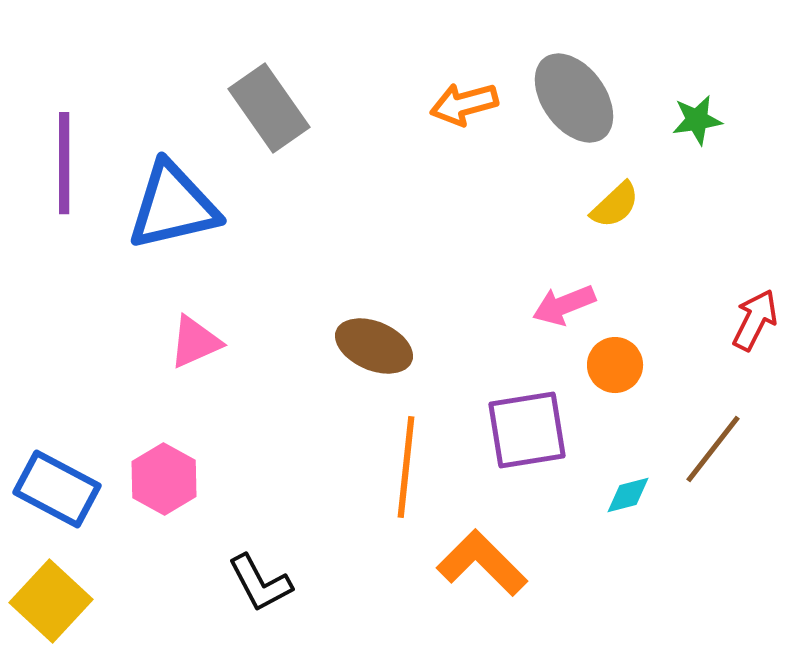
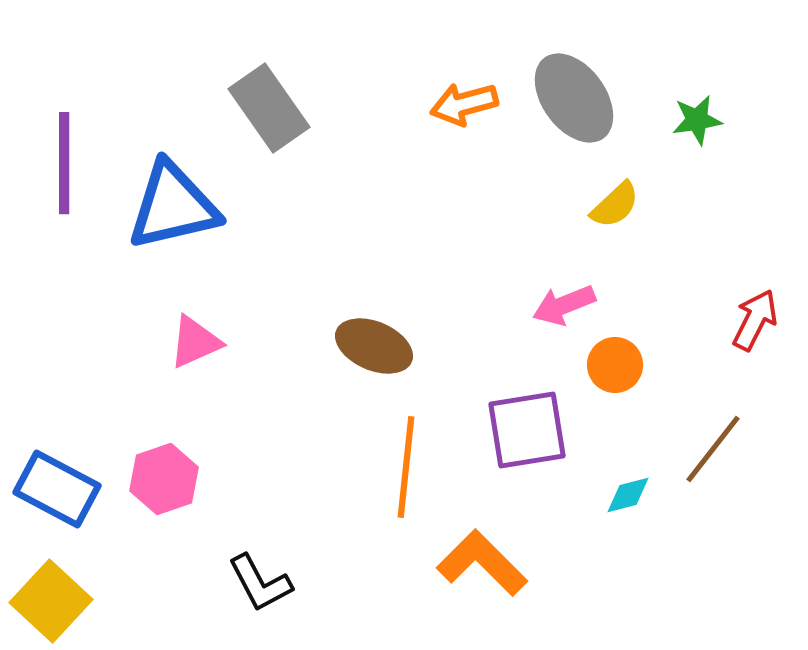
pink hexagon: rotated 12 degrees clockwise
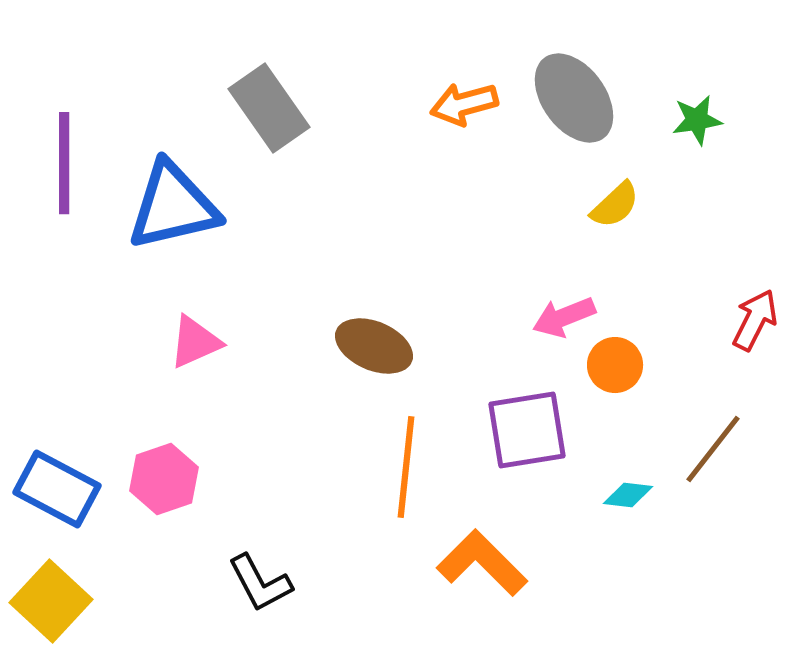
pink arrow: moved 12 px down
cyan diamond: rotated 21 degrees clockwise
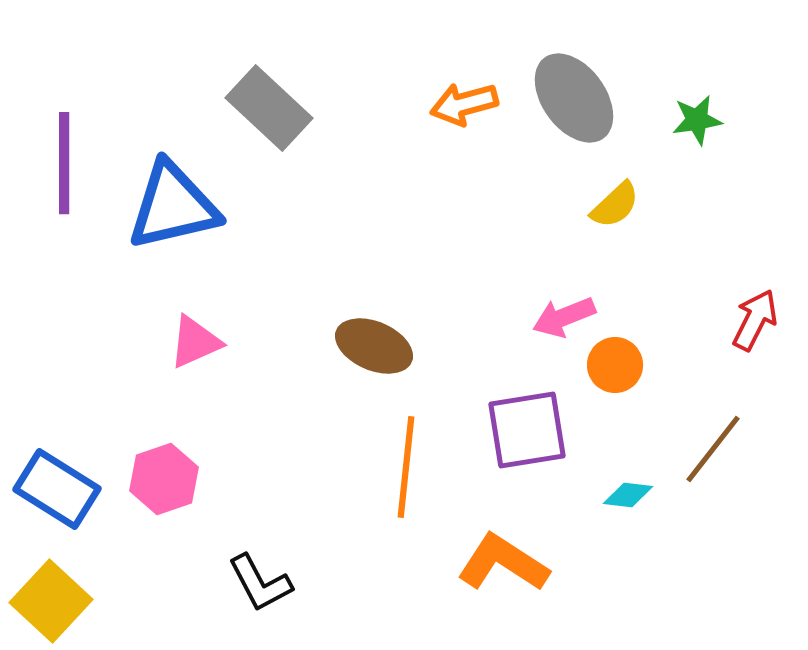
gray rectangle: rotated 12 degrees counterclockwise
blue rectangle: rotated 4 degrees clockwise
orange L-shape: moved 21 px right; rotated 12 degrees counterclockwise
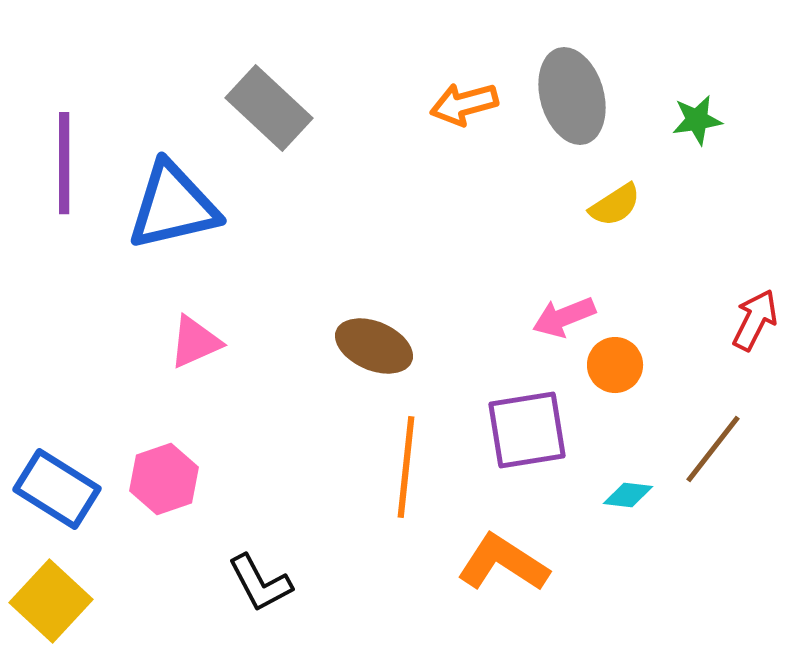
gray ellipse: moved 2 px left, 2 px up; rotated 20 degrees clockwise
yellow semicircle: rotated 10 degrees clockwise
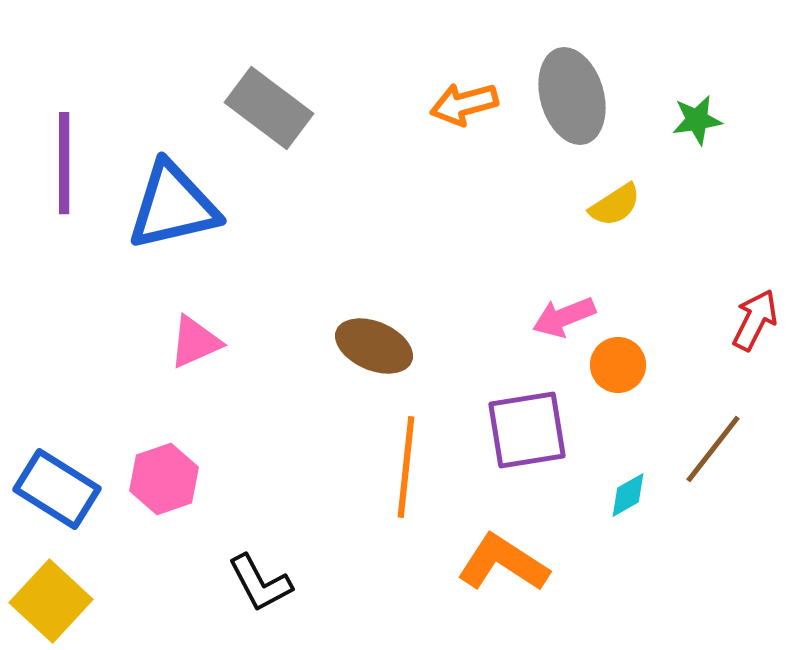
gray rectangle: rotated 6 degrees counterclockwise
orange circle: moved 3 px right
cyan diamond: rotated 36 degrees counterclockwise
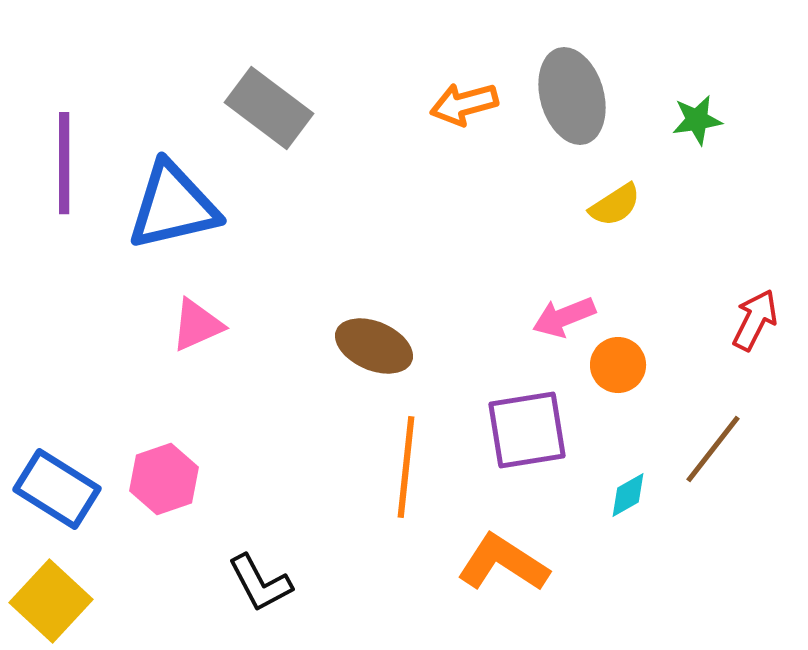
pink triangle: moved 2 px right, 17 px up
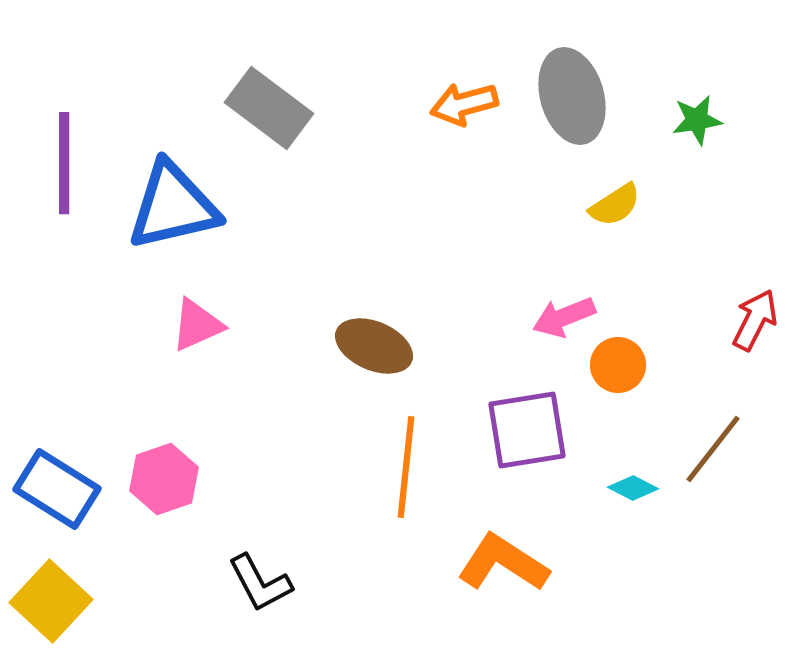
cyan diamond: moved 5 px right, 7 px up; rotated 57 degrees clockwise
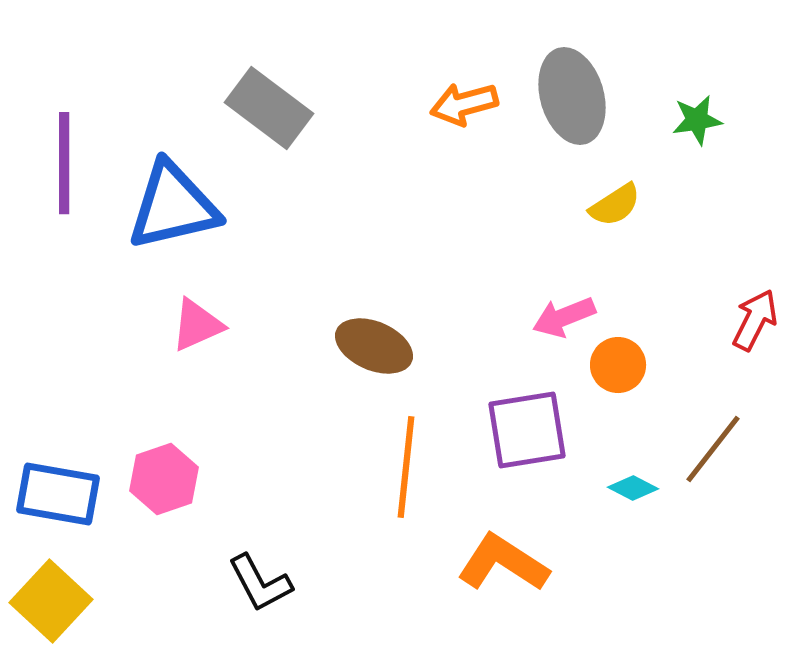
blue rectangle: moved 1 px right, 5 px down; rotated 22 degrees counterclockwise
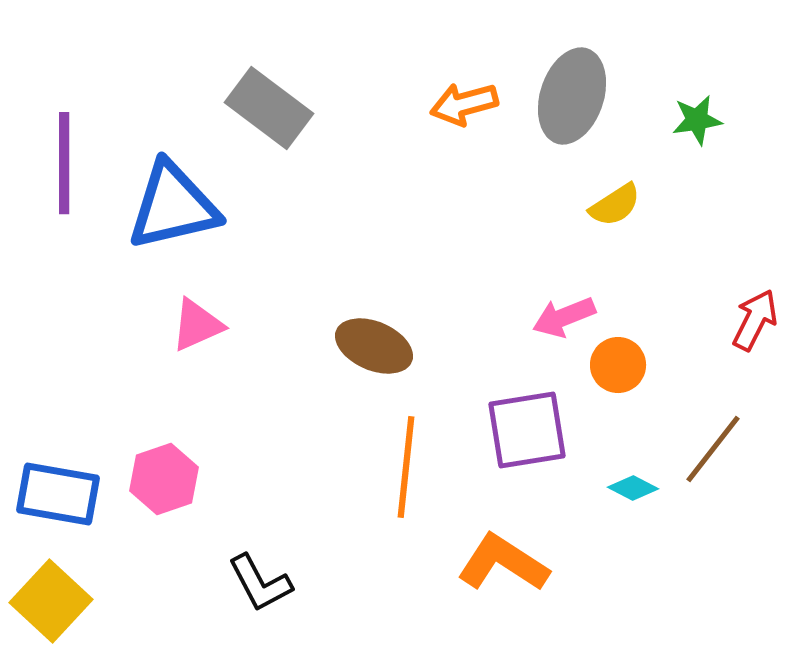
gray ellipse: rotated 34 degrees clockwise
